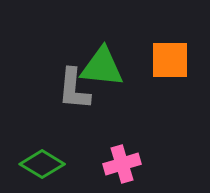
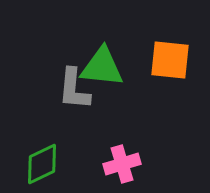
orange square: rotated 6 degrees clockwise
green diamond: rotated 57 degrees counterclockwise
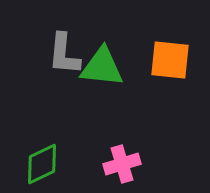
gray L-shape: moved 10 px left, 35 px up
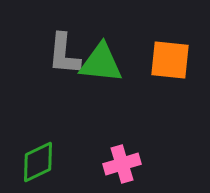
green triangle: moved 1 px left, 4 px up
green diamond: moved 4 px left, 2 px up
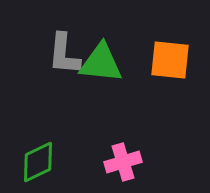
pink cross: moved 1 px right, 2 px up
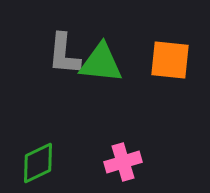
green diamond: moved 1 px down
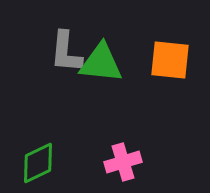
gray L-shape: moved 2 px right, 2 px up
